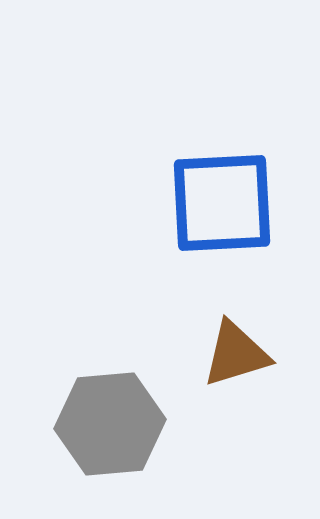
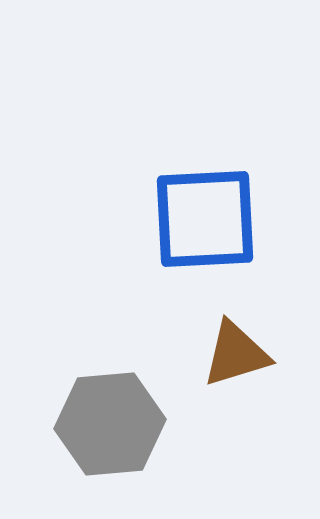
blue square: moved 17 px left, 16 px down
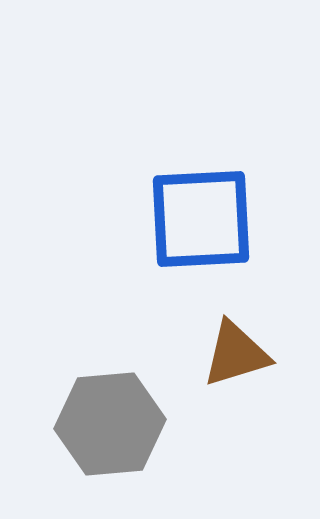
blue square: moved 4 px left
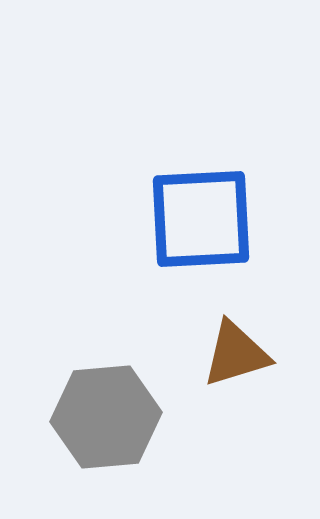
gray hexagon: moved 4 px left, 7 px up
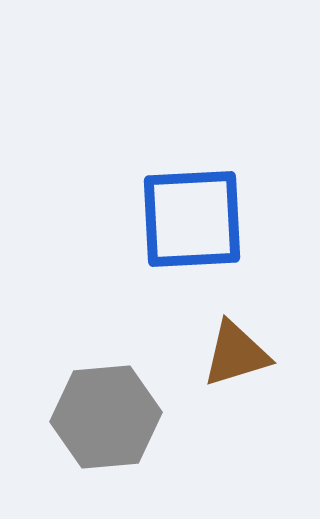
blue square: moved 9 px left
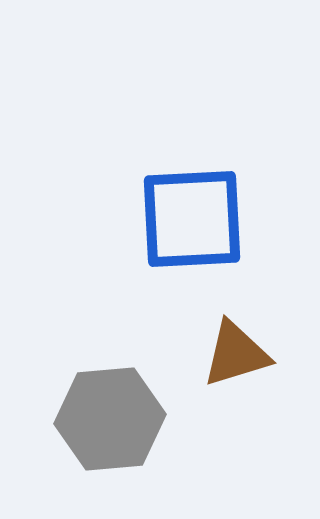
gray hexagon: moved 4 px right, 2 px down
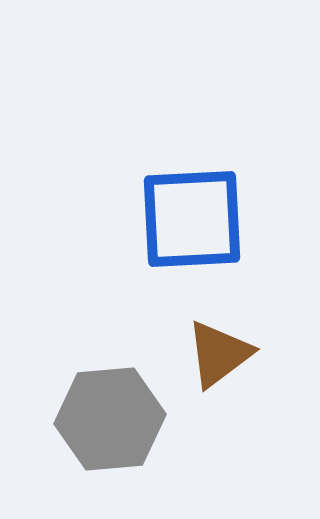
brown triangle: moved 17 px left; rotated 20 degrees counterclockwise
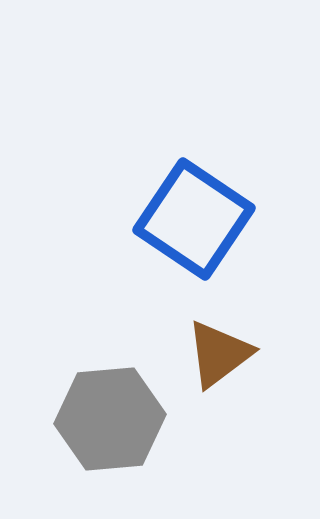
blue square: moved 2 px right; rotated 37 degrees clockwise
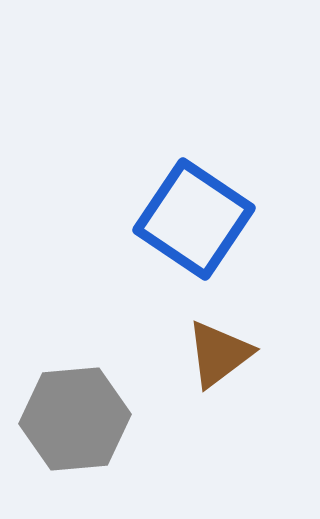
gray hexagon: moved 35 px left
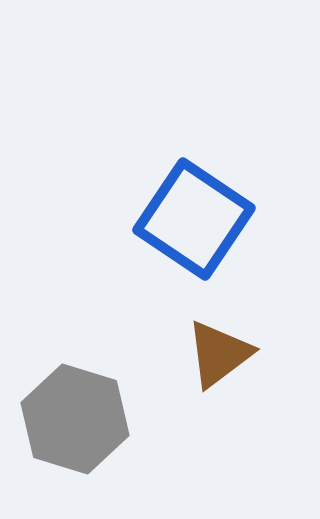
gray hexagon: rotated 22 degrees clockwise
